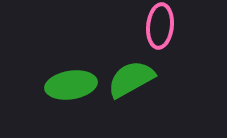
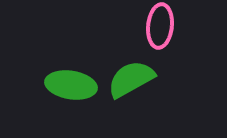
green ellipse: rotated 18 degrees clockwise
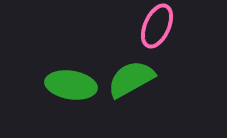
pink ellipse: moved 3 px left; rotated 18 degrees clockwise
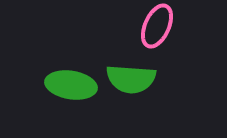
green semicircle: rotated 147 degrees counterclockwise
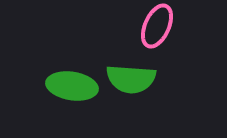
green ellipse: moved 1 px right, 1 px down
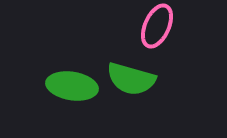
green semicircle: rotated 12 degrees clockwise
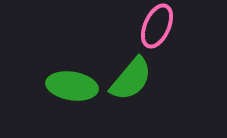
green semicircle: rotated 66 degrees counterclockwise
